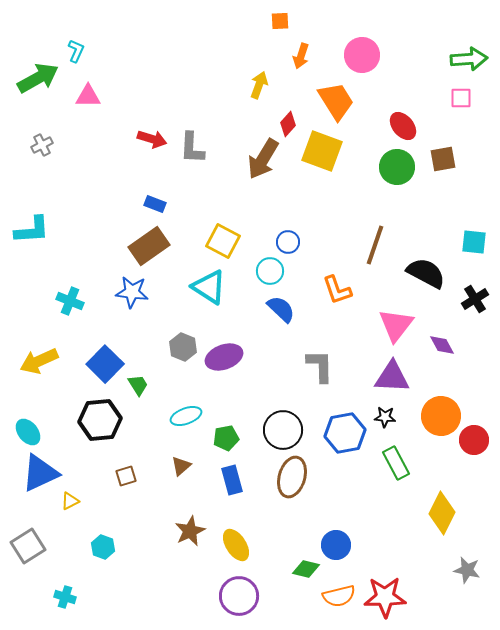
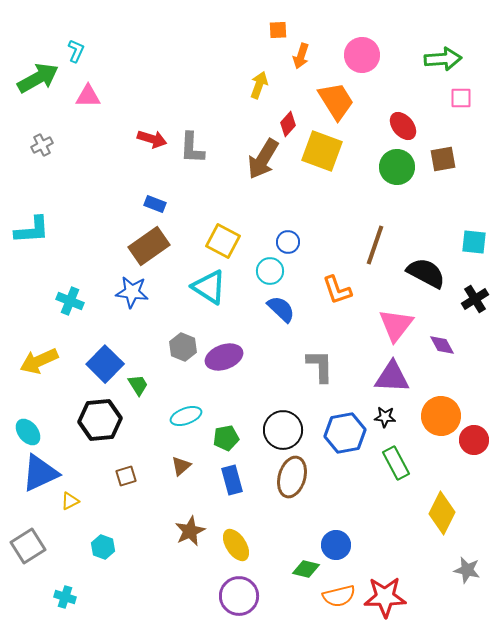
orange square at (280, 21): moved 2 px left, 9 px down
green arrow at (469, 59): moved 26 px left
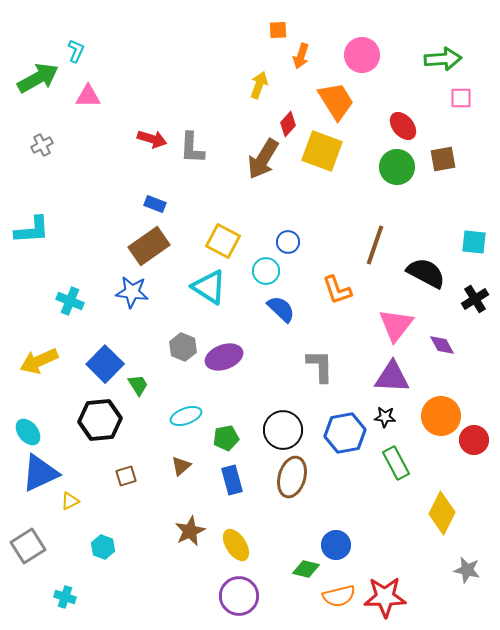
cyan circle at (270, 271): moved 4 px left
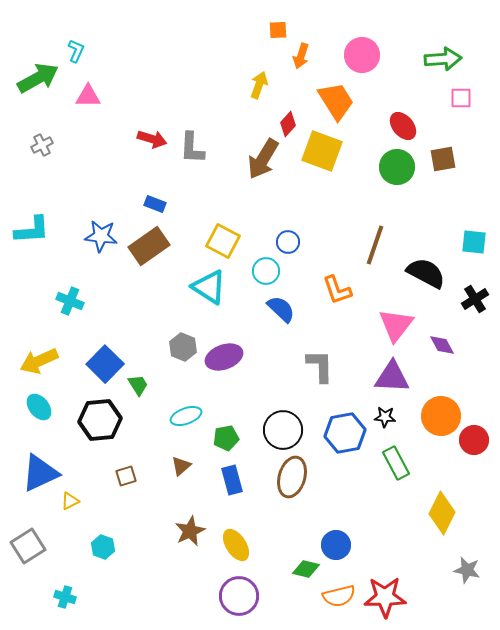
blue star at (132, 292): moved 31 px left, 56 px up
cyan ellipse at (28, 432): moved 11 px right, 25 px up
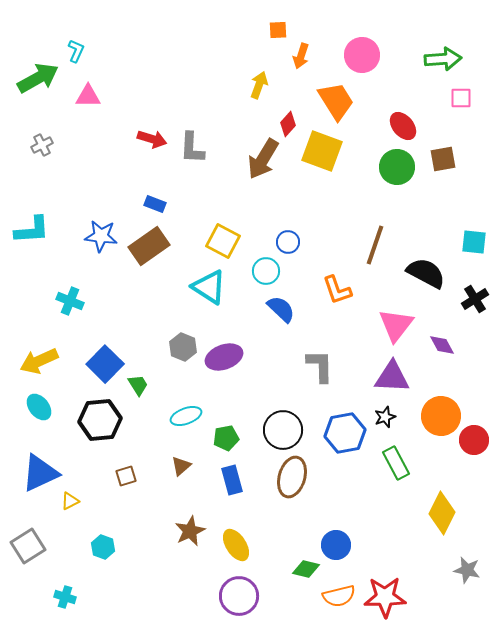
black star at (385, 417): rotated 25 degrees counterclockwise
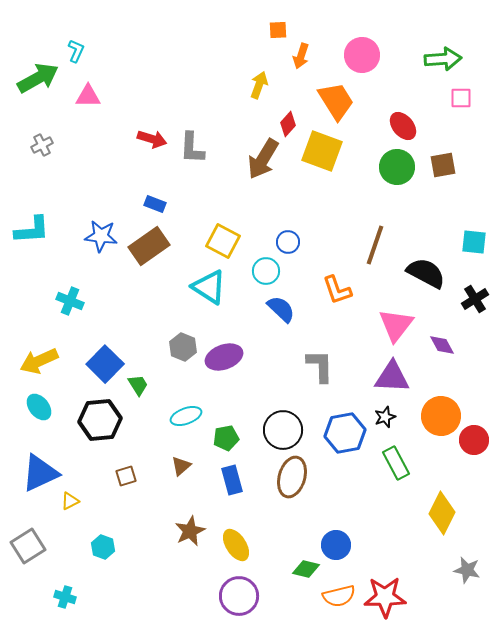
brown square at (443, 159): moved 6 px down
